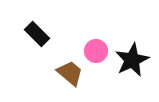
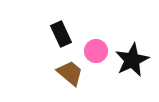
black rectangle: moved 24 px right; rotated 20 degrees clockwise
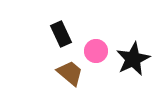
black star: moved 1 px right, 1 px up
